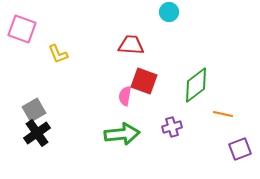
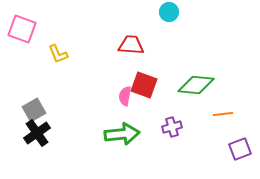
red square: moved 4 px down
green diamond: rotated 42 degrees clockwise
orange line: rotated 18 degrees counterclockwise
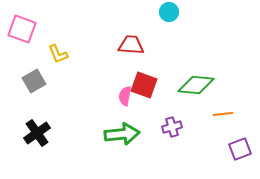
gray square: moved 29 px up
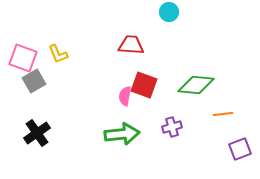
pink square: moved 1 px right, 29 px down
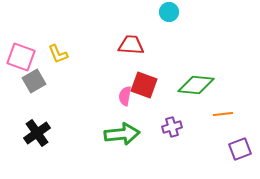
pink square: moved 2 px left, 1 px up
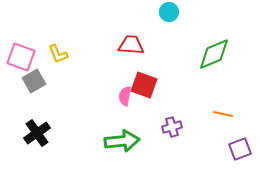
green diamond: moved 18 px right, 31 px up; rotated 27 degrees counterclockwise
orange line: rotated 18 degrees clockwise
green arrow: moved 7 px down
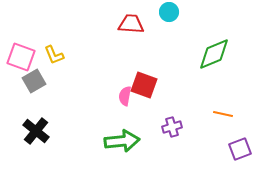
red trapezoid: moved 21 px up
yellow L-shape: moved 4 px left, 1 px down
black cross: moved 1 px left, 2 px up; rotated 16 degrees counterclockwise
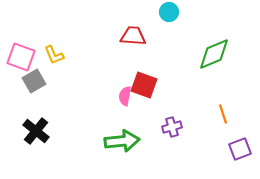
red trapezoid: moved 2 px right, 12 px down
orange line: rotated 60 degrees clockwise
